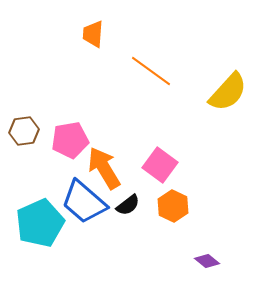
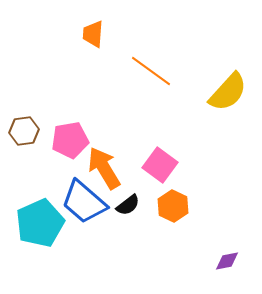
purple diamond: moved 20 px right; rotated 50 degrees counterclockwise
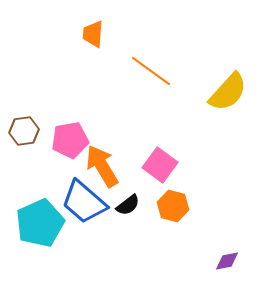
orange arrow: moved 2 px left, 2 px up
orange hexagon: rotated 12 degrees counterclockwise
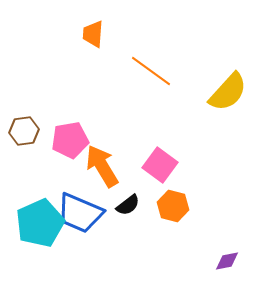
blue trapezoid: moved 4 px left, 11 px down; rotated 18 degrees counterclockwise
